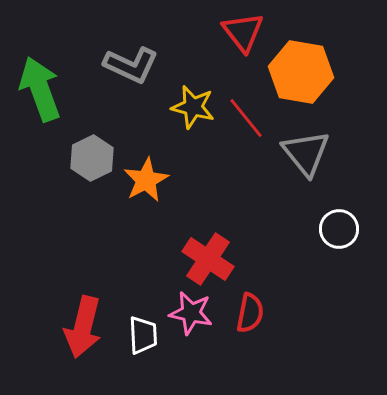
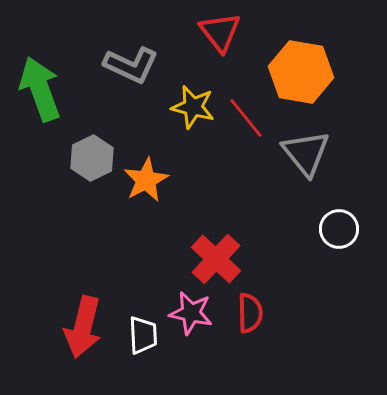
red triangle: moved 23 px left
red cross: moved 8 px right; rotated 9 degrees clockwise
red semicircle: rotated 12 degrees counterclockwise
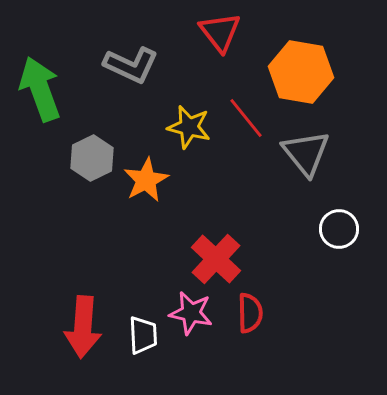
yellow star: moved 4 px left, 20 px down
red arrow: rotated 10 degrees counterclockwise
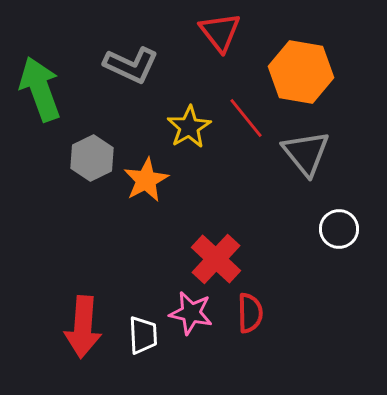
yellow star: rotated 27 degrees clockwise
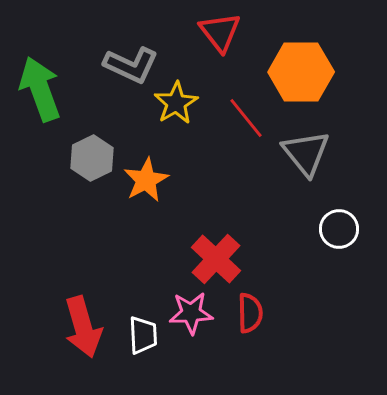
orange hexagon: rotated 10 degrees counterclockwise
yellow star: moved 13 px left, 24 px up
pink star: rotated 15 degrees counterclockwise
red arrow: rotated 20 degrees counterclockwise
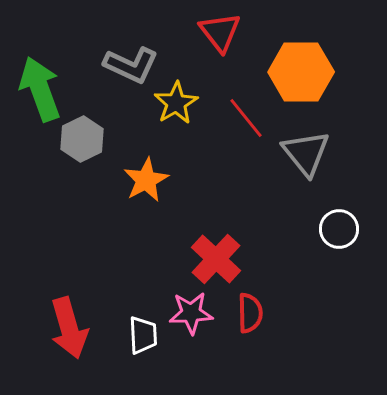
gray hexagon: moved 10 px left, 19 px up
red arrow: moved 14 px left, 1 px down
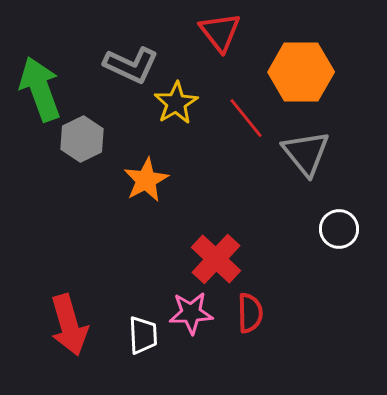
red arrow: moved 3 px up
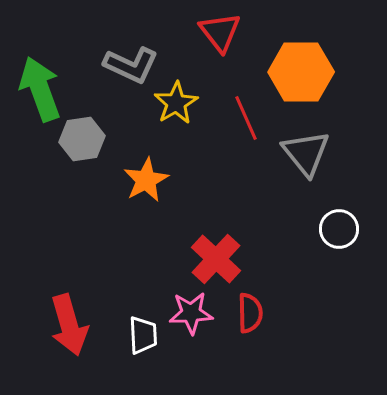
red line: rotated 15 degrees clockwise
gray hexagon: rotated 18 degrees clockwise
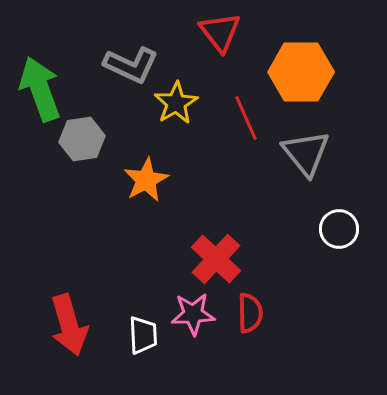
pink star: moved 2 px right, 1 px down
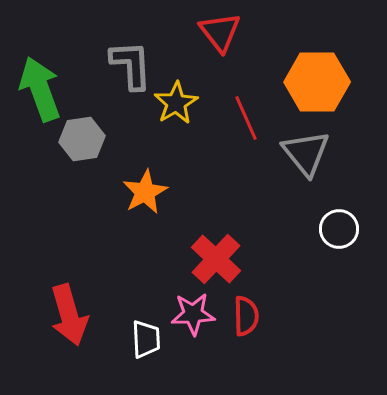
gray L-shape: rotated 118 degrees counterclockwise
orange hexagon: moved 16 px right, 10 px down
orange star: moved 1 px left, 12 px down
red semicircle: moved 4 px left, 3 px down
red arrow: moved 10 px up
white trapezoid: moved 3 px right, 4 px down
